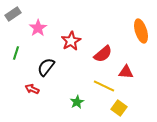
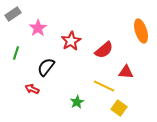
red semicircle: moved 1 px right, 4 px up
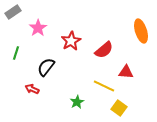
gray rectangle: moved 2 px up
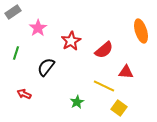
red arrow: moved 8 px left, 5 px down
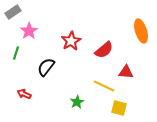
pink star: moved 9 px left, 3 px down
yellow square: rotated 21 degrees counterclockwise
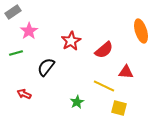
green line: rotated 56 degrees clockwise
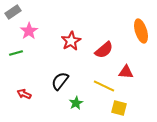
black semicircle: moved 14 px right, 14 px down
green star: moved 1 px left, 1 px down
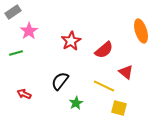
red triangle: rotated 35 degrees clockwise
